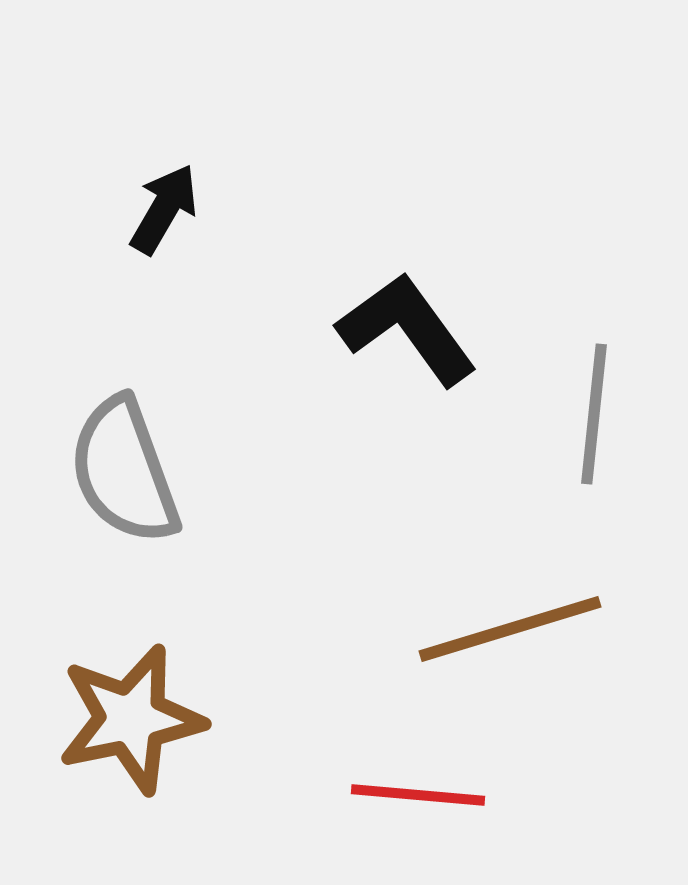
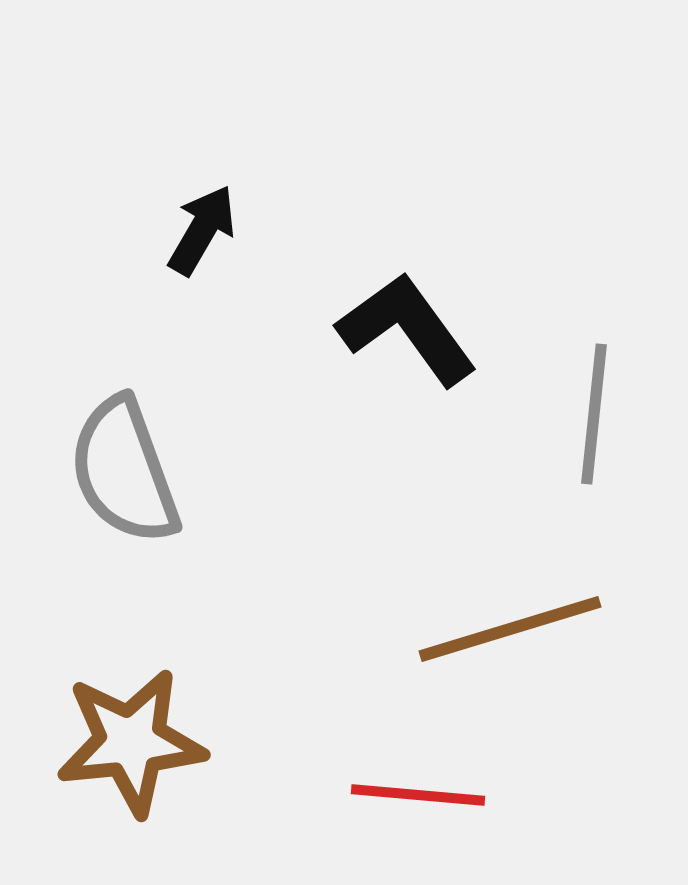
black arrow: moved 38 px right, 21 px down
brown star: moved 23 px down; rotated 6 degrees clockwise
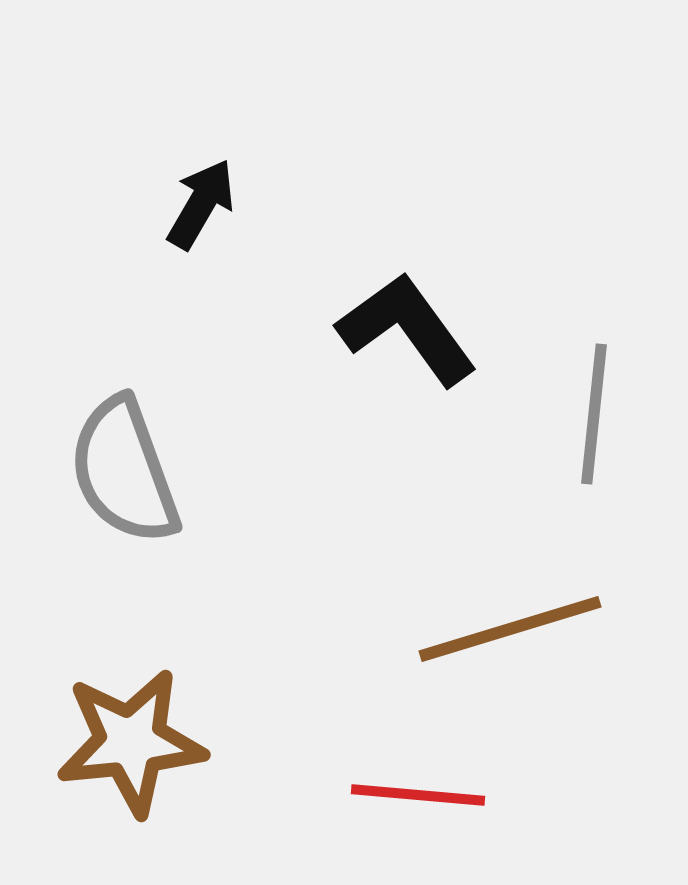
black arrow: moved 1 px left, 26 px up
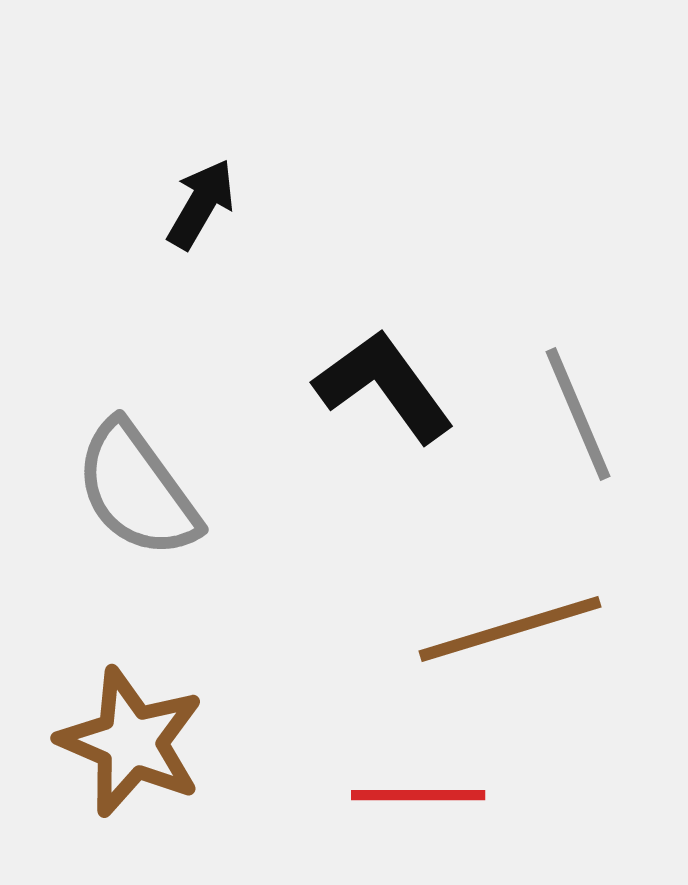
black L-shape: moved 23 px left, 57 px down
gray line: moved 16 px left; rotated 29 degrees counterclockwise
gray semicircle: moved 13 px right, 19 px down; rotated 16 degrees counterclockwise
brown star: rotated 29 degrees clockwise
red line: rotated 5 degrees counterclockwise
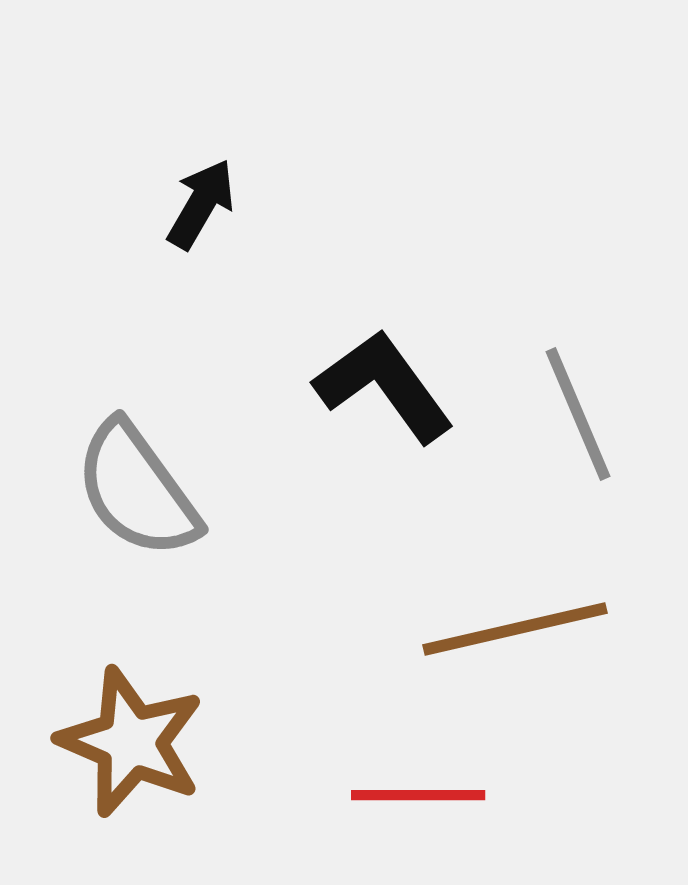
brown line: moved 5 px right; rotated 4 degrees clockwise
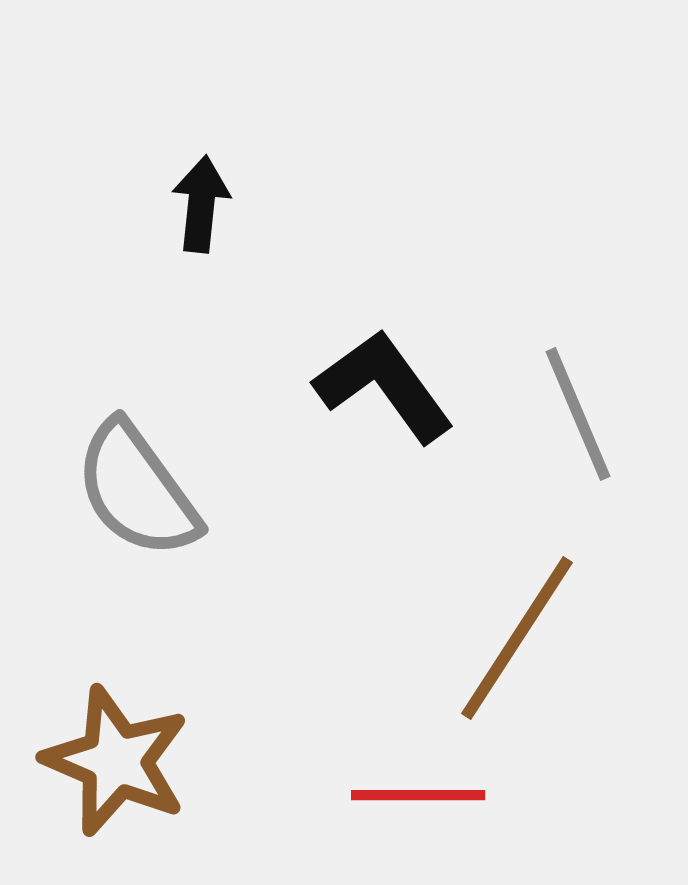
black arrow: rotated 24 degrees counterclockwise
brown line: moved 2 px right, 9 px down; rotated 44 degrees counterclockwise
brown star: moved 15 px left, 19 px down
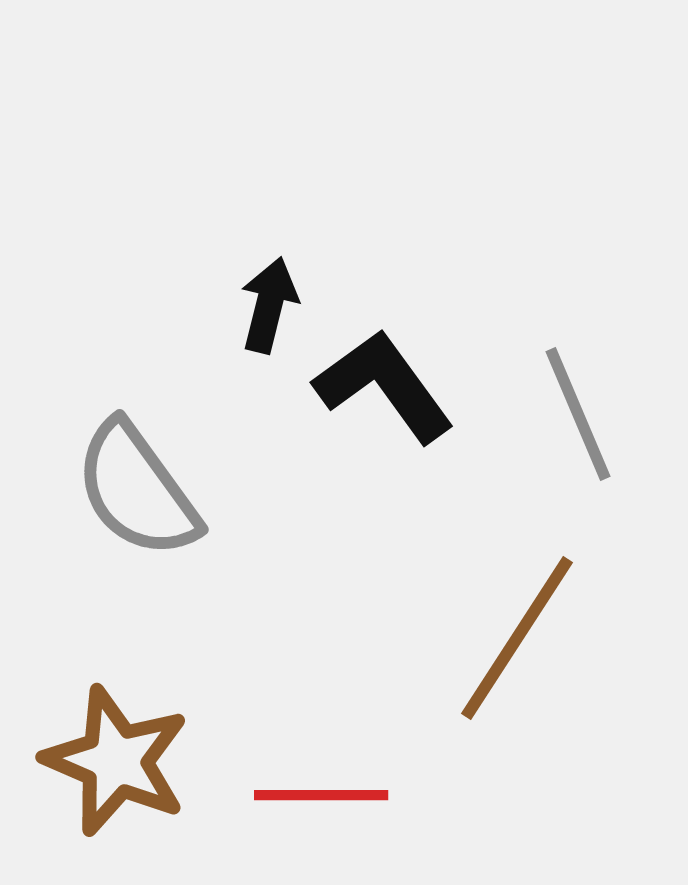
black arrow: moved 68 px right, 101 px down; rotated 8 degrees clockwise
red line: moved 97 px left
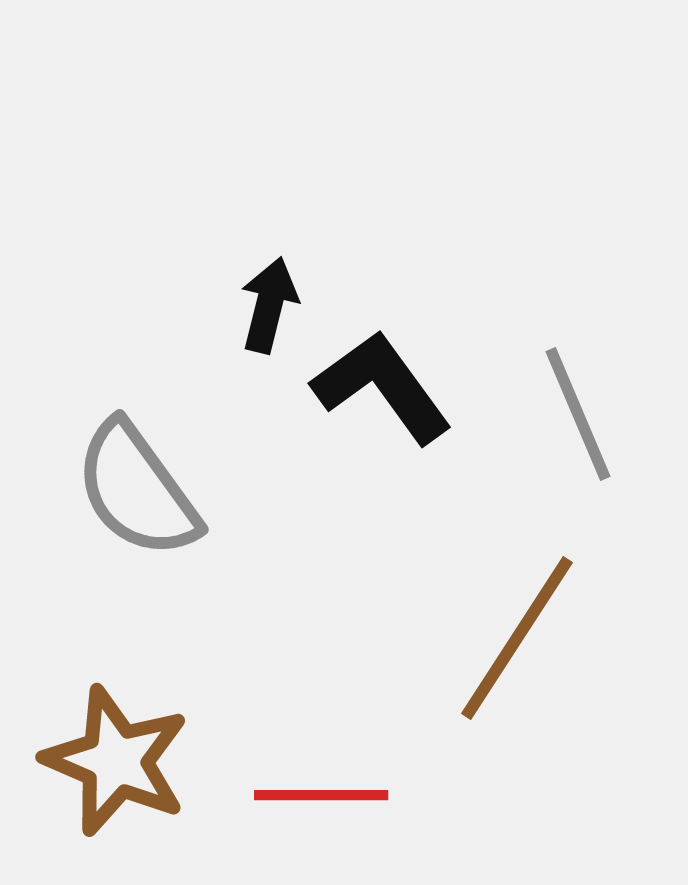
black L-shape: moved 2 px left, 1 px down
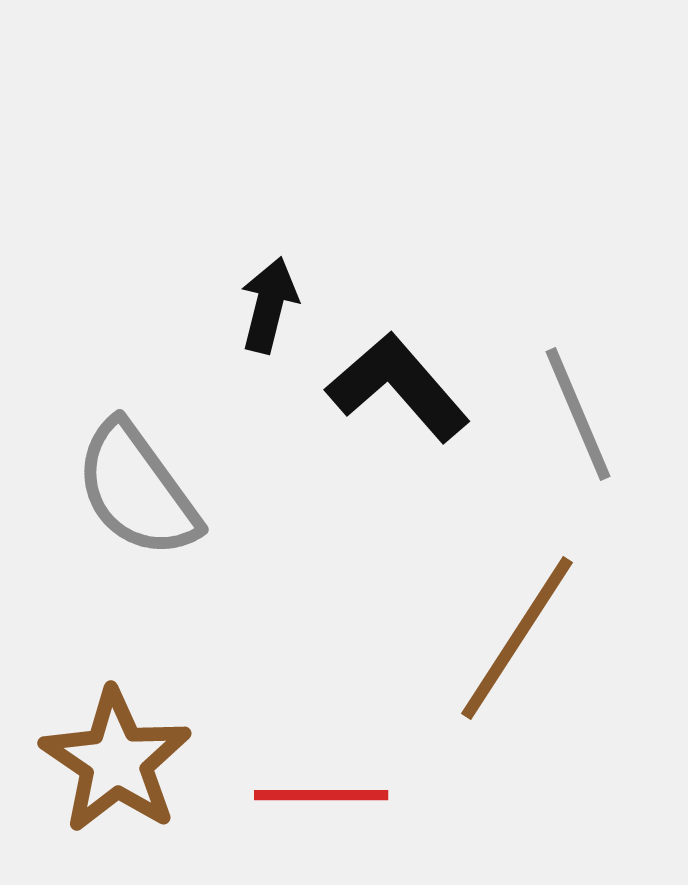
black L-shape: moved 16 px right; rotated 5 degrees counterclockwise
brown star: rotated 11 degrees clockwise
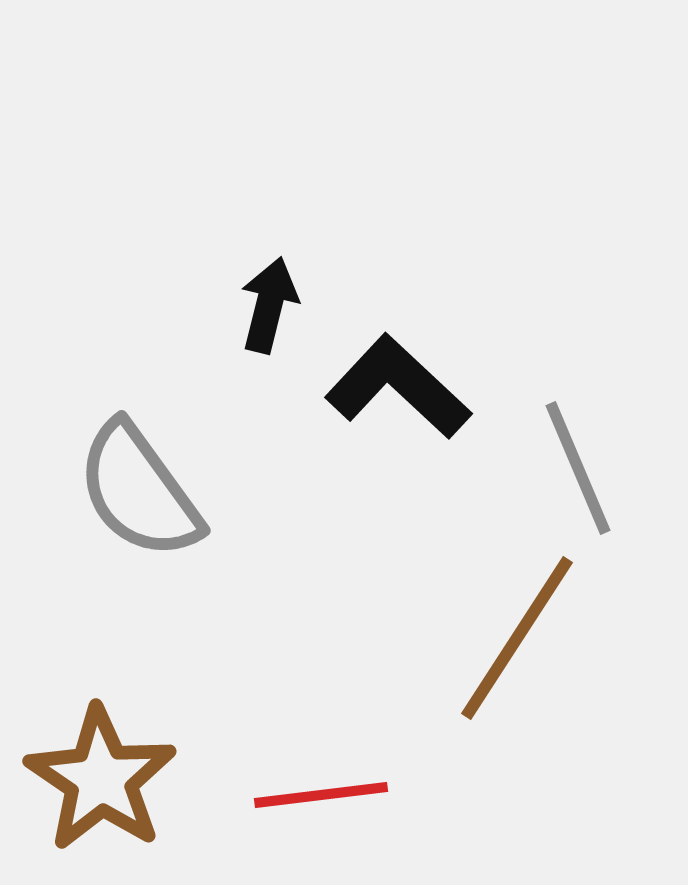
black L-shape: rotated 6 degrees counterclockwise
gray line: moved 54 px down
gray semicircle: moved 2 px right, 1 px down
brown star: moved 15 px left, 18 px down
red line: rotated 7 degrees counterclockwise
